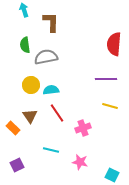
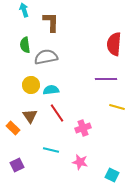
yellow line: moved 7 px right, 1 px down
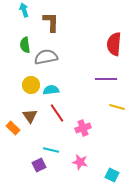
purple square: moved 22 px right
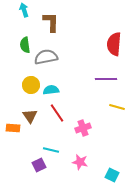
orange rectangle: rotated 40 degrees counterclockwise
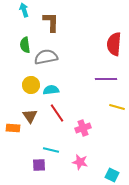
purple square: rotated 24 degrees clockwise
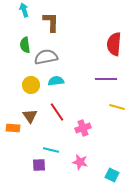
cyan semicircle: moved 5 px right, 9 px up
red line: moved 1 px up
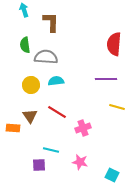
gray semicircle: rotated 15 degrees clockwise
red line: rotated 24 degrees counterclockwise
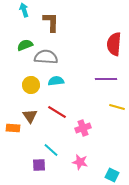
green semicircle: rotated 77 degrees clockwise
cyan line: rotated 28 degrees clockwise
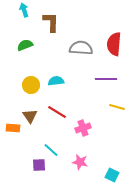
gray semicircle: moved 35 px right, 9 px up
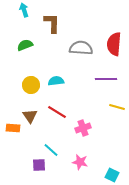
brown L-shape: moved 1 px right, 1 px down
